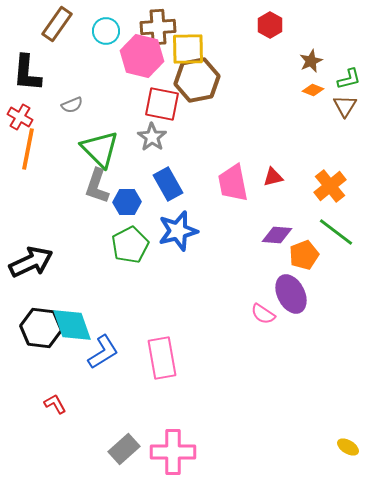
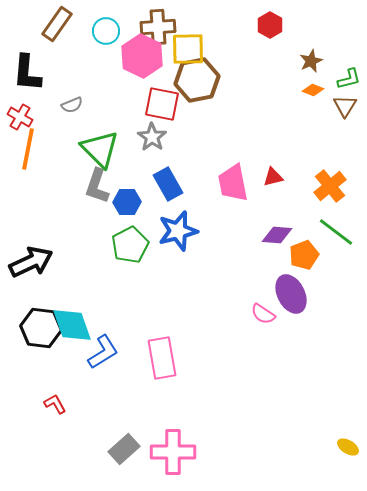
pink hexagon: rotated 12 degrees clockwise
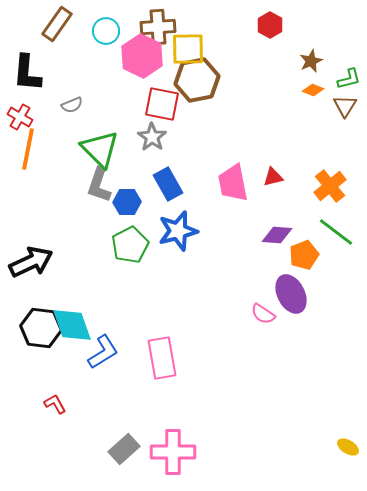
gray L-shape: moved 2 px right, 1 px up
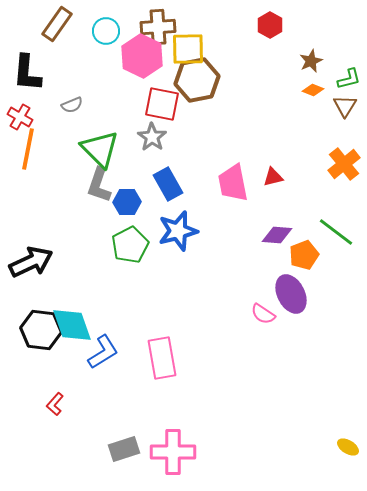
orange cross: moved 14 px right, 22 px up
black hexagon: moved 2 px down
red L-shape: rotated 110 degrees counterclockwise
gray rectangle: rotated 24 degrees clockwise
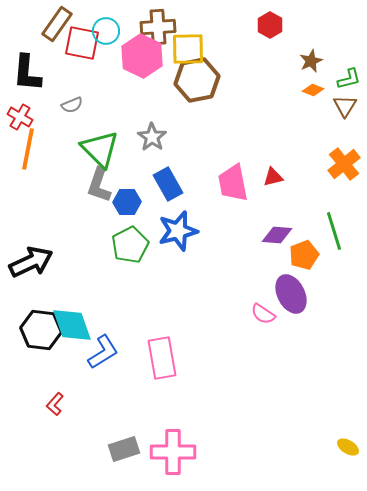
red square: moved 80 px left, 61 px up
green line: moved 2 px left, 1 px up; rotated 36 degrees clockwise
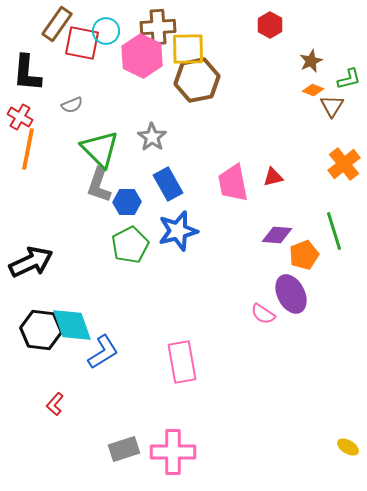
brown triangle: moved 13 px left
pink rectangle: moved 20 px right, 4 px down
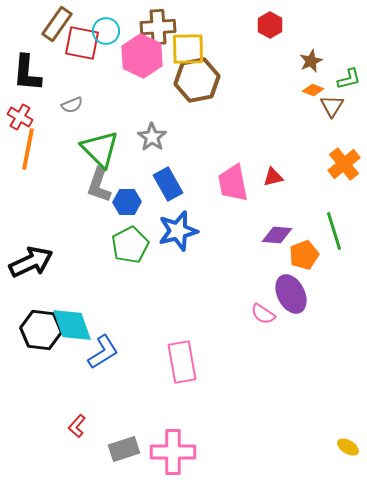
red L-shape: moved 22 px right, 22 px down
